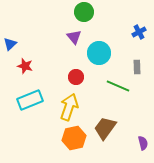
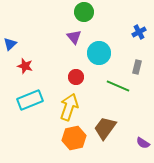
gray rectangle: rotated 16 degrees clockwise
purple semicircle: rotated 136 degrees clockwise
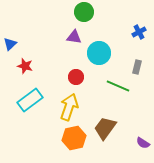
purple triangle: rotated 42 degrees counterclockwise
cyan rectangle: rotated 15 degrees counterclockwise
